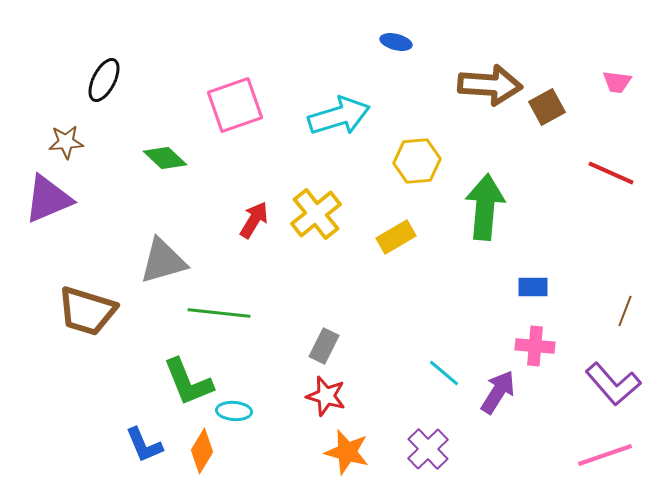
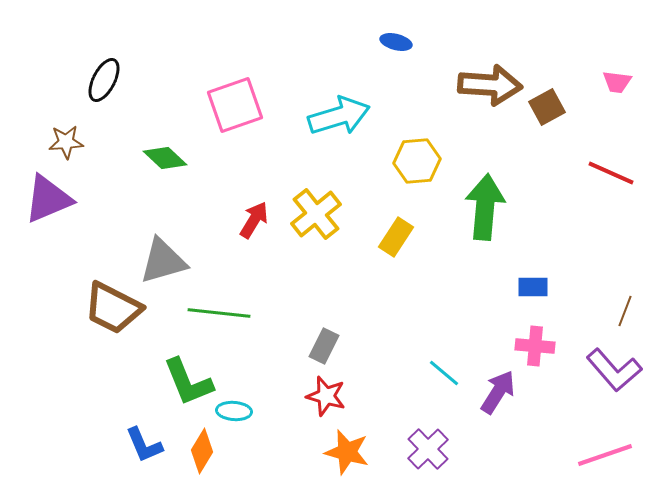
yellow rectangle: rotated 27 degrees counterclockwise
brown trapezoid: moved 26 px right, 3 px up; rotated 10 degrees clockwise
purple L-shape: moved 1 px right, 14 px up
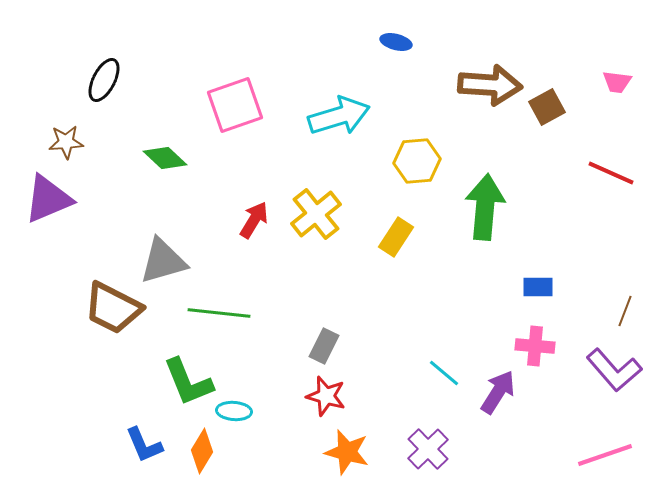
blue rectangle: moved 5 px right
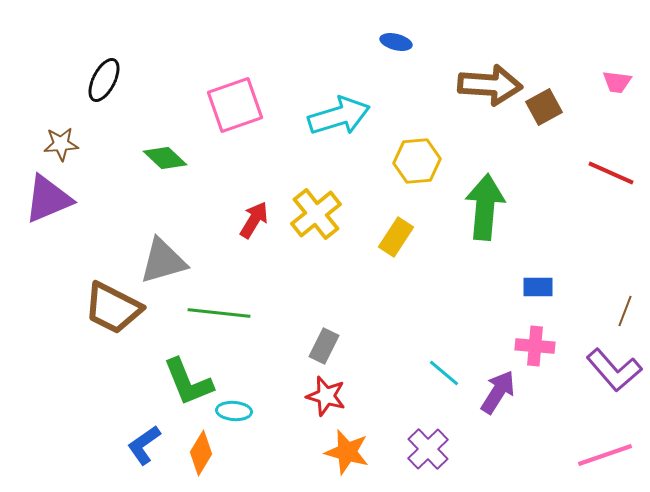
brown square: moved 3 px left
brown star: moved 5 px left, 2 px down
blue L-shape: rotated 78 degrees clockwise
orange diamond: moved 1 px left, 2 px down
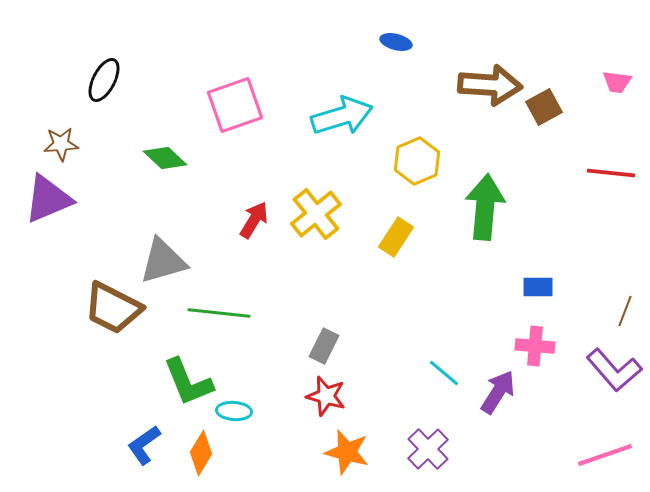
cyan arrow: moved 3 px right
yellow hexagon: rotated 18 degrees counterclockwise
red line: rotated 18 degrees counterclockwise
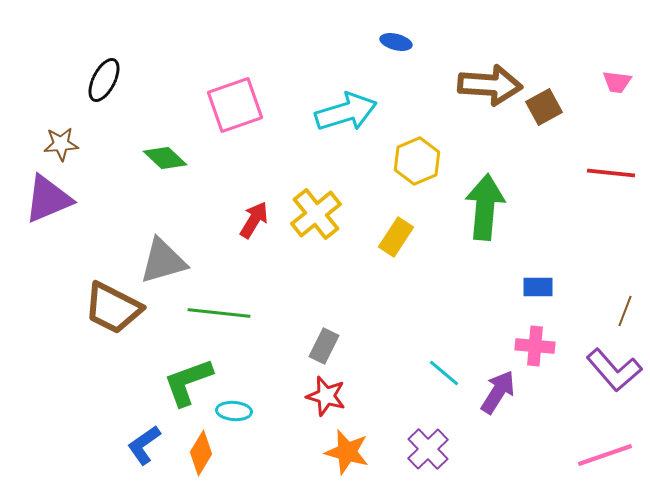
cyan arrow: moved 4 px right, 4 px up
green L-shape: rotated 92 degrees clockwise
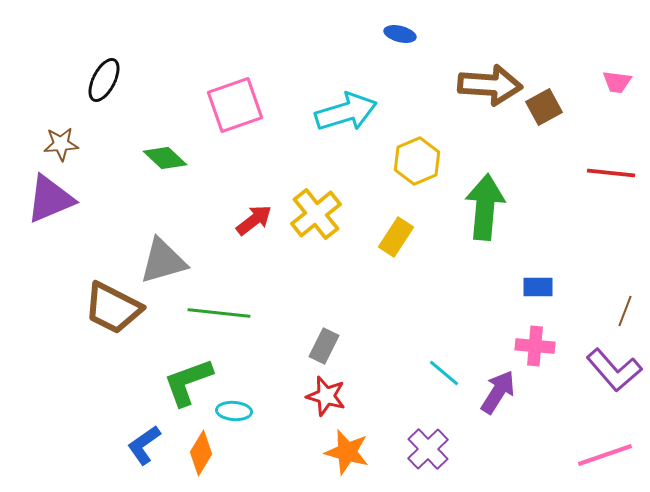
blue ellipse: moved 4 px right, 8 px up
purple triangle: moved 2 px right
red arrow: rotated 21 degrees clockwise
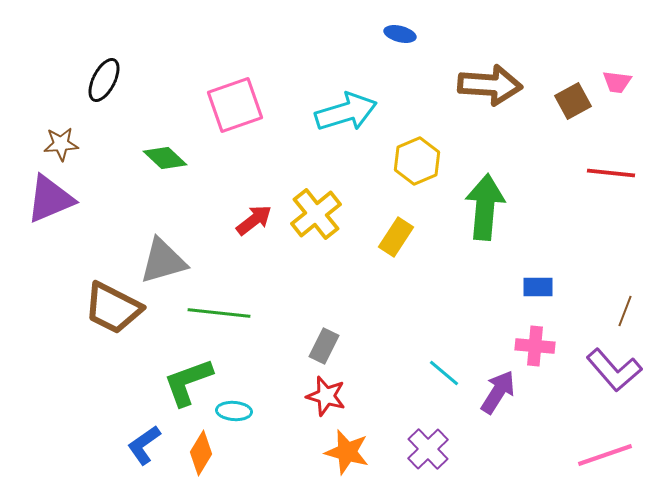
brown square: moved 29 px right, 6 px up
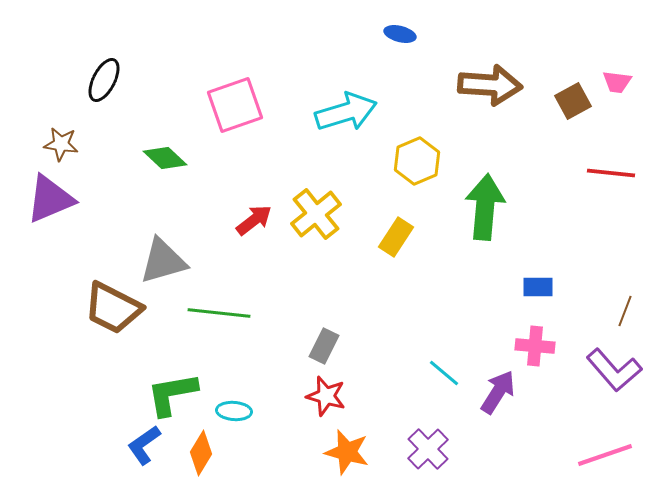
brown star: rotated 12 degrees clockwise
green L-shape: moved 16 px left, 12 px down; rotated 10 degrees clockwise
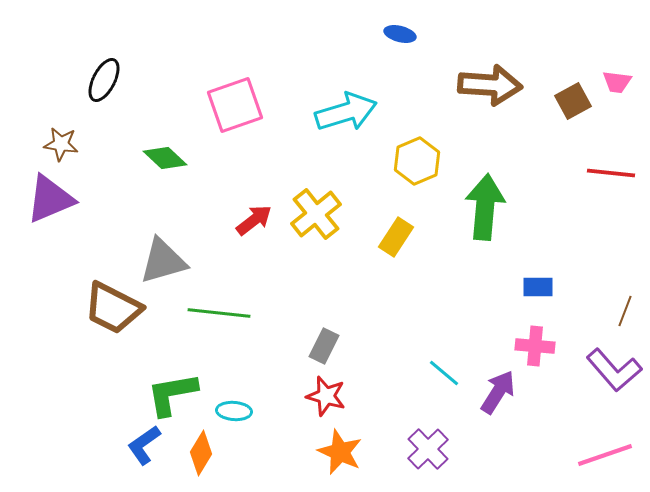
orange star: moved 7 px left; rotated 9 degrees clockwise
